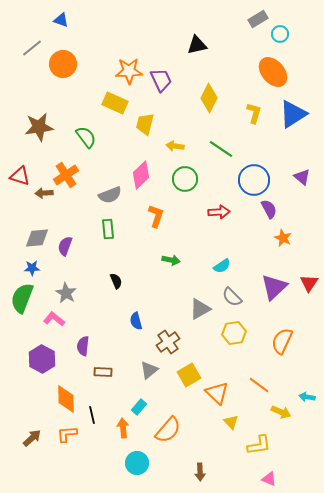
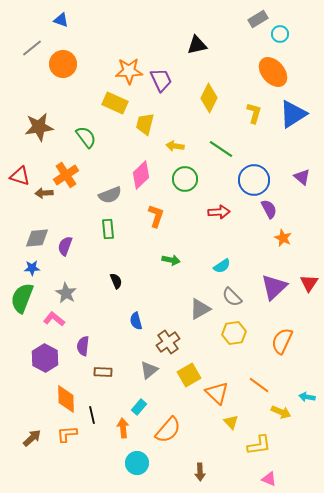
purple hexagon at (42, 359): moved 3 px right, 1 px up
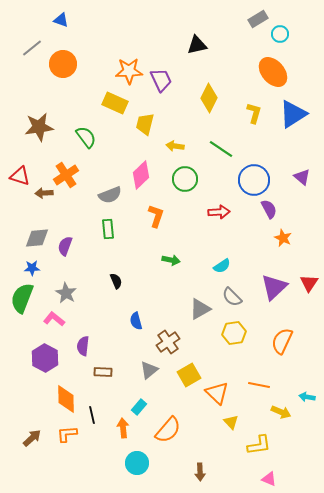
orange line at (259, 385): rotated 25 degrees counterclockwise
